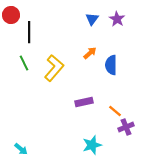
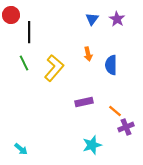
orange arrow: moved 2 px left, 1 px down; rotated 120 degrees clockwise
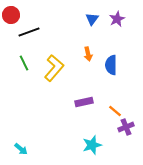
purple star: rotated 14 degrees clockwise
black line: rotated 70 degrees clockwise
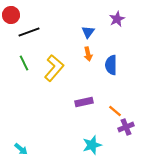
blue triangle: moved 4 px left, 13 px down
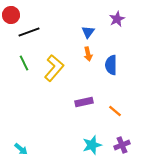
purple cross: moved 4 px left, 18 px down
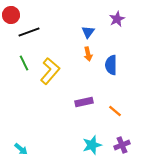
yellow L-shape: moved 4 px left, 3 px down
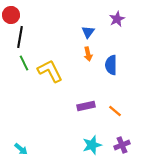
black line: moved 9 px left, 5 px down; rotated 60 degrees counterclockwise
yellow L-shape: rotated 68 degrees counterclockwise
purple rectangle: moved 2 px right, 4 px down
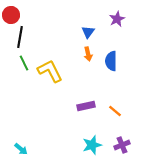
blue semicircle: moved 4 px up
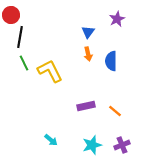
cyan arrow: moved 30 px right, 9 px up
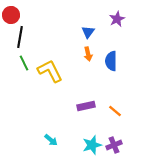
purple cross: moved 8 px left
